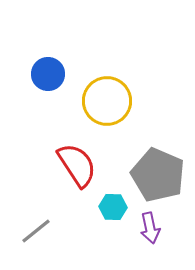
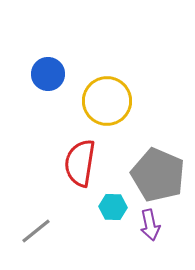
red semicircle: moved 3 px right, 2 px up; rotated 138 degrees counterclockwise
purple arrow: moved 3 px up
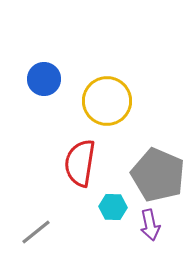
blue circle: moved 4 px left, 5 px down
gray line: moved 1 px down
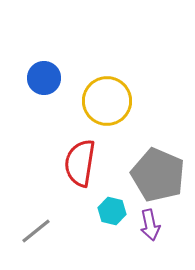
blue circle: moved 1 px up
cyan hexagon: moved 1 px left, 4 px down; rotated 12 degrees clockwise
gray line: moved 1 px up
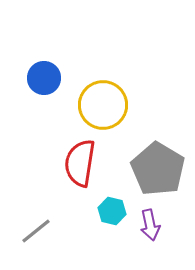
yellow circle: moved 4 px left, 4 px down
gray pentagon: moved 6 px up; rotated 8 degrees clockwise
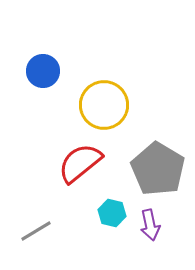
blue circle: moved 1 px left, 7 px up
yellow circle: moved 1 px right
red semicircle: rotated 42 degrees clockwise
cyan hexagon: moved 2 px down
gray line: rotated 8 degrees clockwise
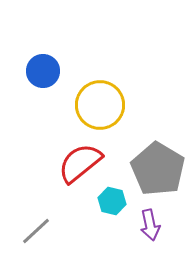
yellow circle: moved 4 px left
cyan hexagon: moved 12 px up
gray line: rotated 12 degrees counterclockwise
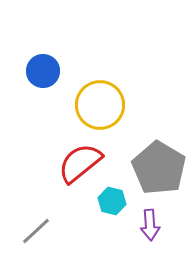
gray pentagon: moved 1 px right, 1 px up
purple arrow: rotated 8 degrees clockwise
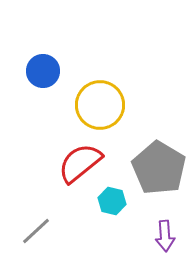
purple arrow: moved 15 px right, 11 px down
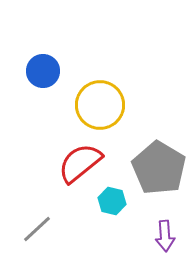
gray line: moved 1 px right, 2 px up
